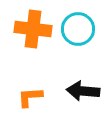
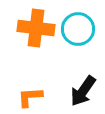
orange cross: moved 3 px right, 1 px up
black arrow: rotated 60 degrees counterclockwise
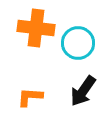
cyan circle: moved 14 px down
orange L-shape: rotated 8 degrees clockwise
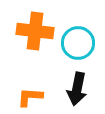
orange cross: moved 1 px left, 3 px down
black arrow: moved 6 px left, 2 px up; rotated 24 degrees counterclockwise
